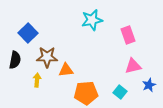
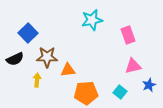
black semicircle: moved 1 px up; rotated 54 degrees clockwise
orange triangle: moved 2 px right
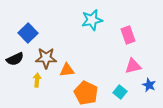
brown star: moved 1 px left, 1 px down
orange triangle: moved 1 px left
blue star: rotated 24 degrees counterclockwise
orange pentagon: rotated 30 degrees clockwise
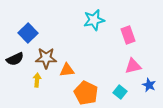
cyan star: moved 2 px right
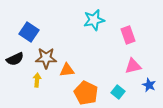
blue square: moved 1 px right, 1 px up; rotated 12 degrees counterclockwise
cyan square: moved 2 px left
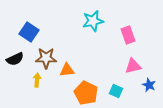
cyan star: moved 1 px left, 1 px down
cyan square: moved 2 px left, 1 px up; rotated 16 degrees counterclockwise
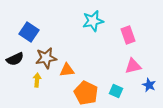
brown star: rotated 10 degrees counterclockwise
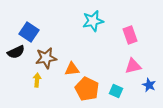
pink rectangle: moved 2 px right
black semicircle: moved 1 px right, 7 px up
orange triangle: moved 5 px right, 1 px up
orange pentagon: moved 1 px right, 4 px up
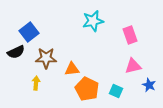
blue square: rotated 18 degrees clockwise
brown star: rotated 10 degrees clockwise
yellow arrow: moved 1 px left, 3 px down
